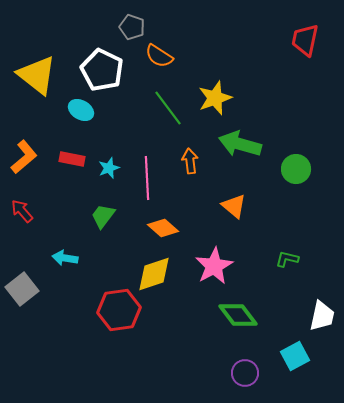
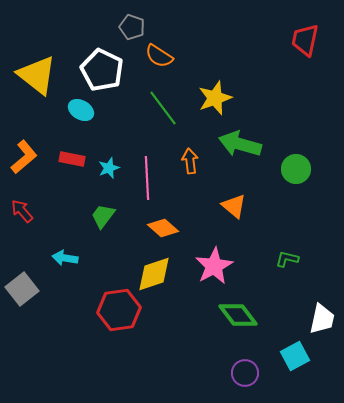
green line: moved 5 px left
white trapezoid: moved 3 px down
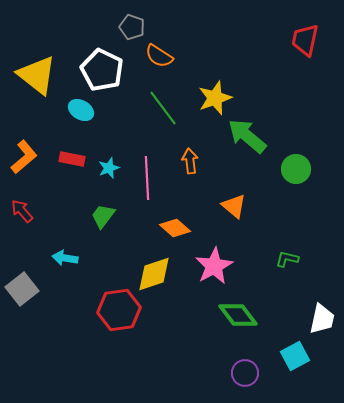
green arrow: moved 7 px right, 8 px up; rotated 24 degrees clockwise
orange diamond: moved 12 px right
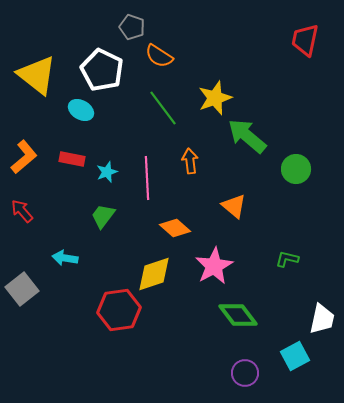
cyan star: moved 2 px left, 4 px down
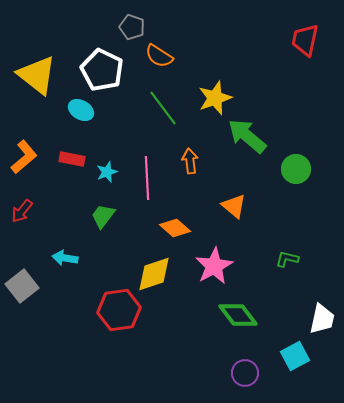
red arrow: rotated 100 degrees counterclockwise
gray square: moved 3 px up
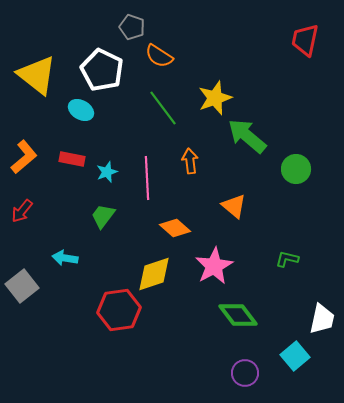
cyan square: rotated 12 degrees counterclockwise
